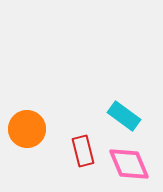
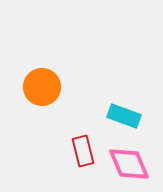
cyan rectangle: rotated 16 degrees counterclockwise
orange circle: moved 15 px right, 42 px up
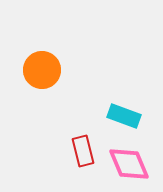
orange circle: moved 17 px up
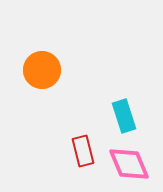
cyan rectangle: rotated 52 degrees clockwise
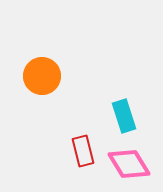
orange circle: moved 6 px down
pink diamond: rotated 9 degrees counterclockwise
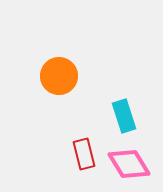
orange circle: moved 17 px right
red rectangle: moved 1 px right, 3 px down
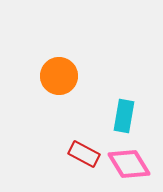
cyan rectangle: rotated 28 degrees clockwise
red rectangle: rotated 48 degrees counterclockwise
